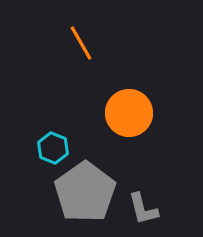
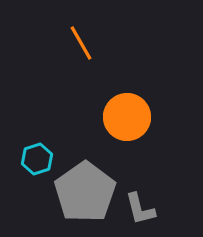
orange circle: moved 2 px left, 4 px down
cyan hexagon: moved 16 px left, 11 px down; rotated 20 degrees clockwise
gray L-shape: moved 3 px left
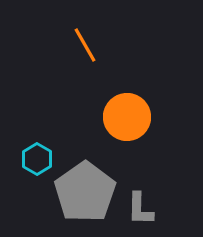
orange line: moved 4 px right, 2 px down
cyan hexagon: rotated 12 degrees counterclockwise
gray L-shape: rotated 15 degrees clockwise
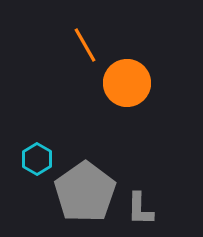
orange circle: moved 34 px up
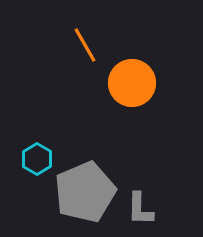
orange circle: moved 5 px right
gray pentagon: rotated 12 degrees clockwise
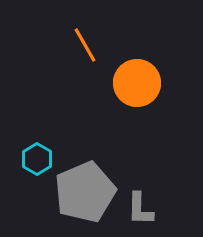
orange circle: moved 5 px right
